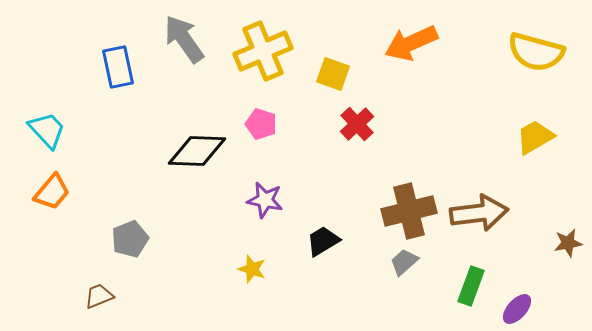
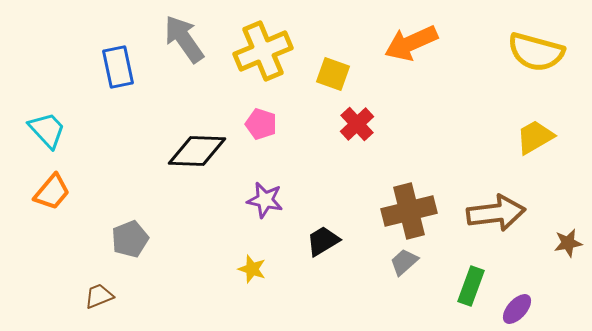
brown arrow: moved 17 px right
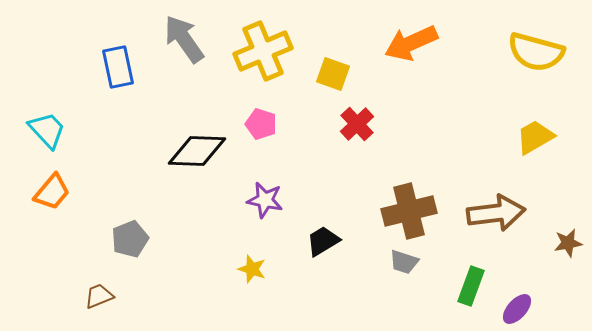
gray trapezoid: rotated 120 degrees counterclockwise
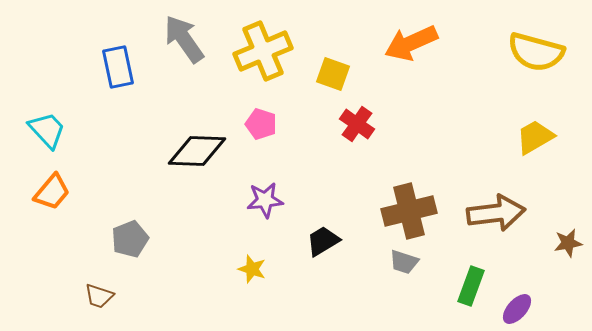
red cross: rotated 12 degrees counterclockwise
purple star: rotated 18 degrees counterclockwise
brown trapezoid: rotated 140 degrees counterclockwise
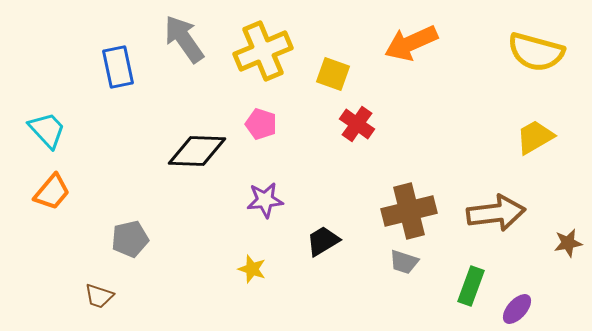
gray pentagon: rotated 9 degrees clockwise
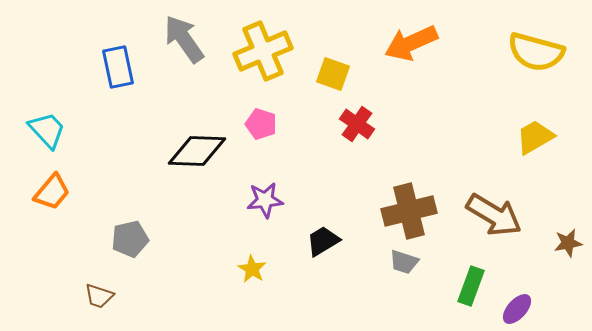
brown arrow: moved 2 px left, 2 px down; rotated 38 degrees clockwise
yellow star: rotated 12 degrees clockwise
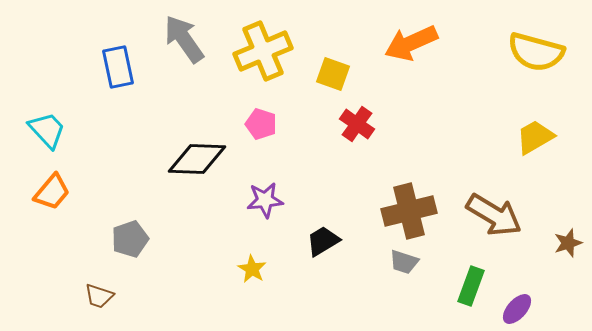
black diamond: moved 8 px down
gray pentagon: rotated 6 degrees counterclockwise
brown star: rotated 8 degrees counterclockwise
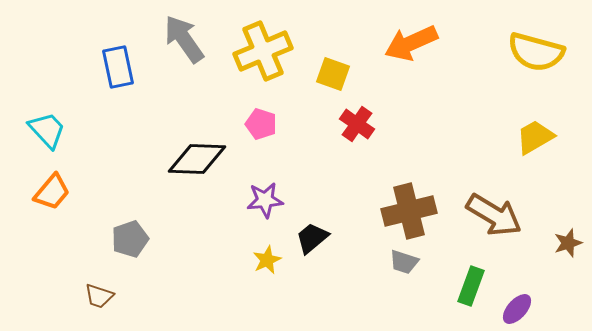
black trapezoid: moved 11 px left, 3 px up; rotated 9 degrees counterclockwise
yellow star: moved 15 px right, 9 px up; rotated 16 degrees clockwise
